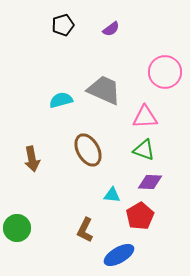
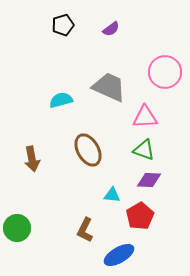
gray trapezoid: moved 5 px right, 3 px up
purple diamond: moved 1 px left, 2 px up
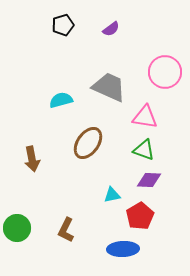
pink triangle: rotated 12 degrees clockwise
brown ellipse: moved 7 px up; rotated 64 degrees clockwise
cyan triangle: rotated 18 degrees counterclockwise
brown L-shape: moved 19 px left
blue ellipse: moved 4 px right, 6 px up; rotated 28 degrees clockwise
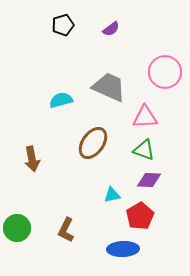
pink triangle: rotated 12 degrees counterclockwise
brown ellipse: moved 5 px right
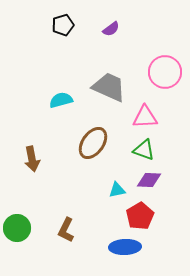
cyan triangle: moved 5 px right, 5 px up
blue ellipse: moved 2 px right, 2 px up
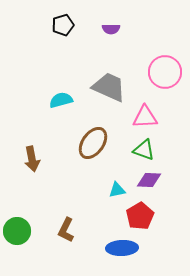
purple semicircle: rotated 36 degrees clockwise
green circle: moved 3 px down
blue ellipse: moved 3 px left, 1 px down
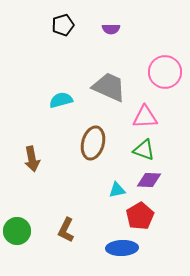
brown ellipse: rotated 20 degrees counterclockwise
